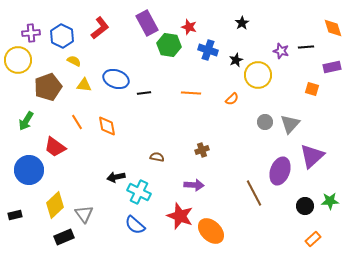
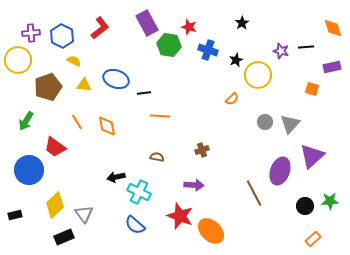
orange line at (191, 93): moved 31 px left, 23 px down
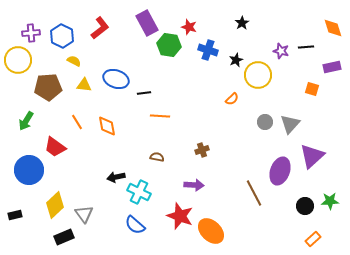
brown pentagon at (48, 87): rotated 16 degrees clockwise
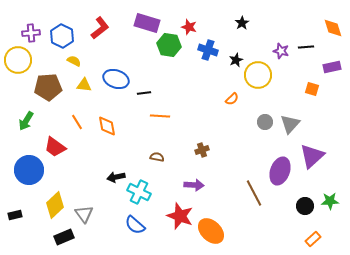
purple rectangle at (147, 23): rotated 45 degrees counterclockwise
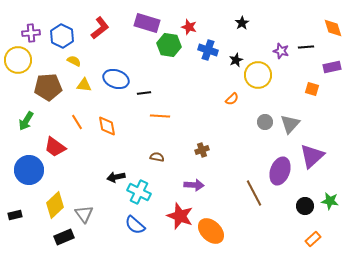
green star at (330, 201): rotated 12 degrees clockwise
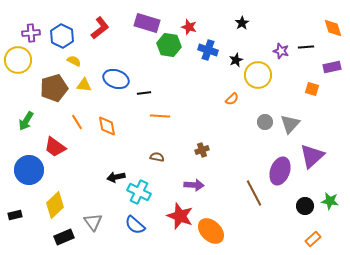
brown pentagon at (48, 87): moved 6 px right, 1 px down; rotated 12 degrees counterclockwise
gray triangle at (84, 214): moved 9 px right, 8 px down
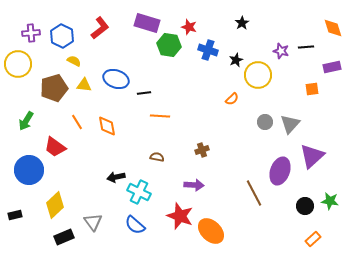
yellow circle at (18, 60): moved 4 px down
orange square at (312, 89): rotated 24 degrees counterclockwise
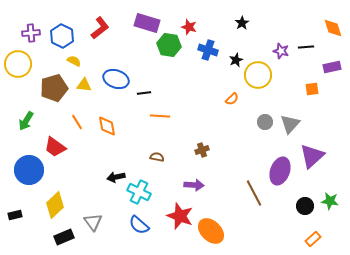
blue semicircle at (135, 225): moved 4 px right
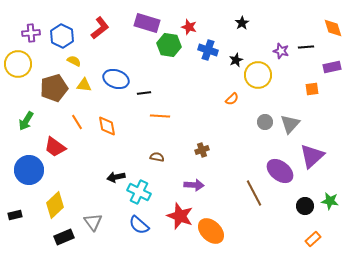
purple ellipse at (280, 171): rotated 72 degrees counterclockwise
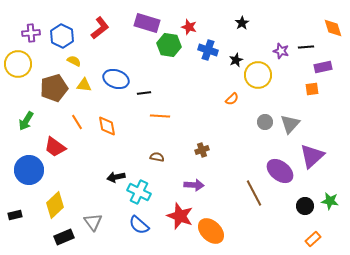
purple rectangle at (332, 67): moved 9 px left
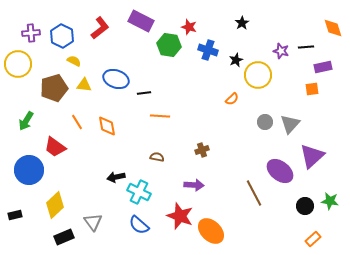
purple rectangle at (147, 23): moved 6 px left, 2 px up; rotated 10 degrees clockwise
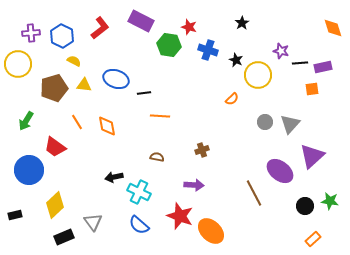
black line at (306, 47): moved 6 px left, 16 px down
black star at (236, 60): rotated 24 degrees counterclockwise
black arrow at (116, 177): moved 2 px left
